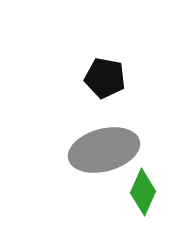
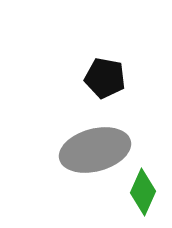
gray ellipse: moved 9 px left
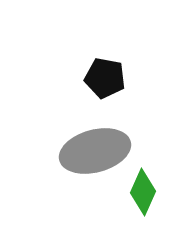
gray ellipse: moved 1 px down
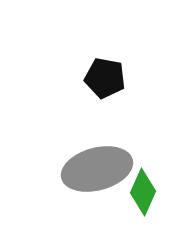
gray ellipse: moved 2 px right, 18 px down
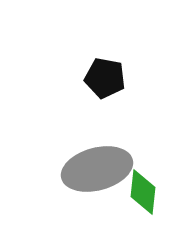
green diamond: rotated 18 degrees counterclockwise
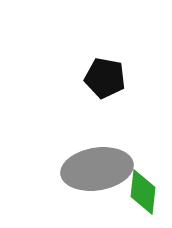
gray ellipse: rotated 6 degrees clockwise
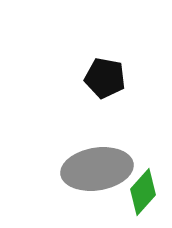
green diamond: rotated 36 degrees clockwise
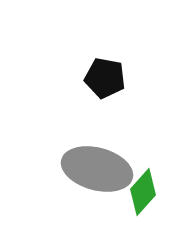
gray ellipse: rotated 24 degrees clockwise
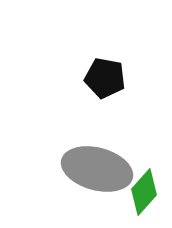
green diamond: moved 1 px right
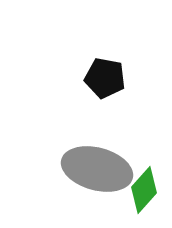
green diamond: moved 2 px up
